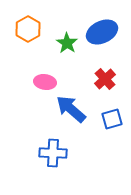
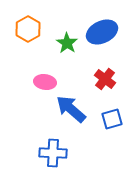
red cross: rotated 10 degrees counterclockwise
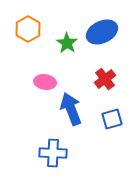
red cross: rotated 15 degrees clockwise
blue arrow: rotated 28 degrees clockwise
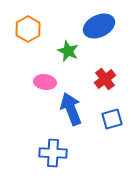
blue ellipse: moved 3 px left, 6 px up
green star: moved 1 px right, 8 px down; rotated 10 degrees counterclockwise
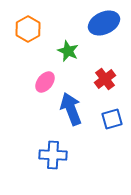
blue ellipse: moved 5 px right, 3 px up
pink ellipse: rotated 60 degrees counterclockwise
blue cross: moved 2 px down
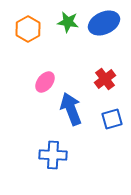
green star: moved 29 px up; rotated 15 degrees counterclockwise
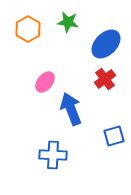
blue ellipse: moved 2 px right, 21 px down; rotated 20 degrees counterclockwise
blue square: moved 2 px right, 17 px down
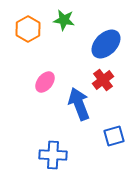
green star: moved 4 px left, 2 px up
red cross: moved 2 px left, 1 px down
blue arrow: moved 8 px right, 5 px up
